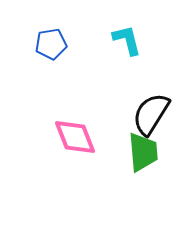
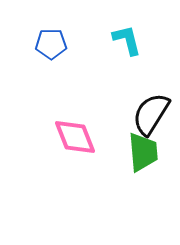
blue pentagon: rotated 8 degrees clockwise
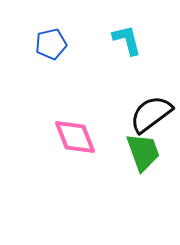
blue pentagon: rotated 12 degrees counterclockwise
black semicircle: rotated 21 degrees clockwise
green trapezoid: rotated 15 degrees counterclockwise
